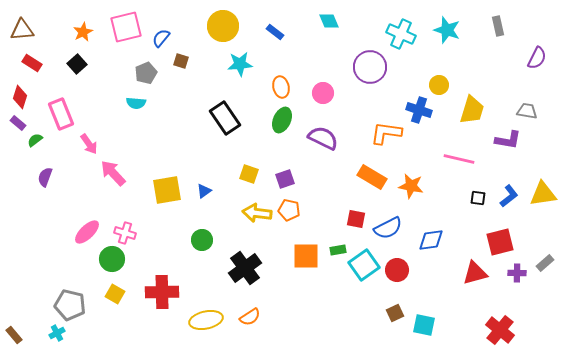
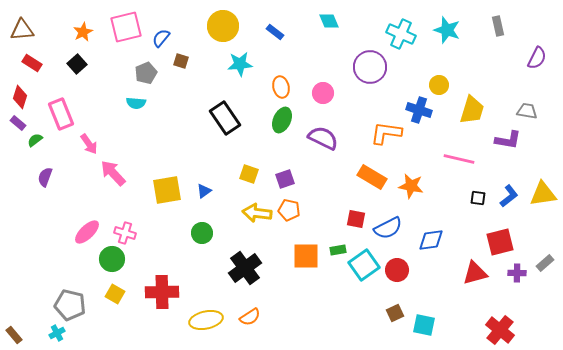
green circle at (202, 240): moved 7 px up
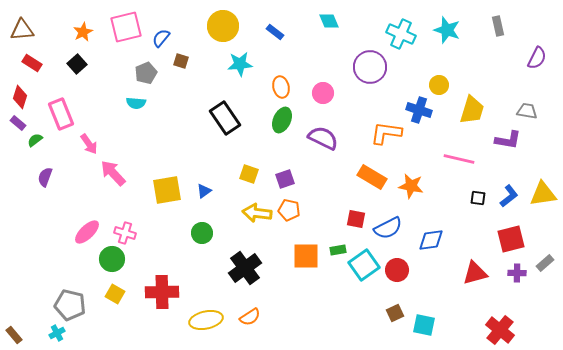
red square at (500, 242): moved 11 px right, 3 px up
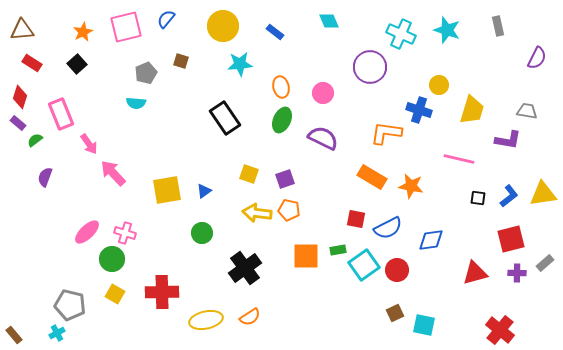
blue semicircle at (161, 38): moved 5 px right, 19 px up
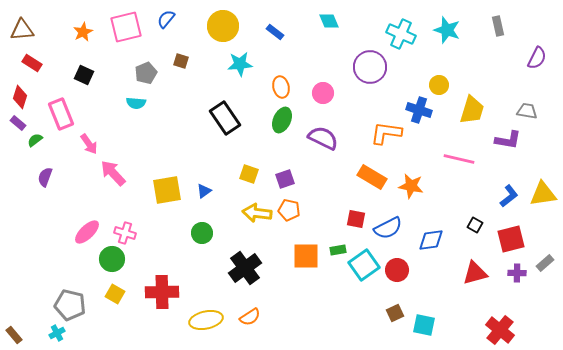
black square at (77, 64): moved 7 px right, 11 px down; rotated 24 degrees counterclockwise
black square at (478, 198): moved 3 px left, 27 px down; rotated 21 degrees clockwise
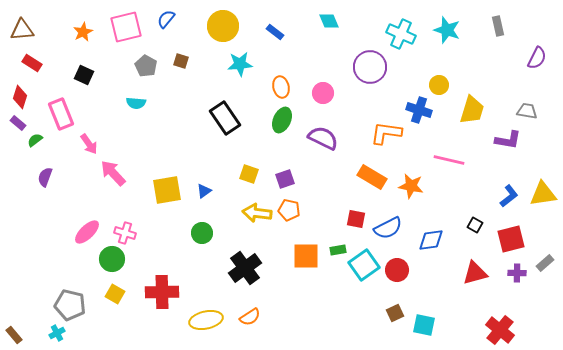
gray pentagon at (146, 73): moved 7 px up; rotated 20 degrees counterclockwise
pink line at (459, 159): moved 10 px left, 1 px down
